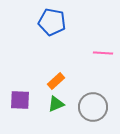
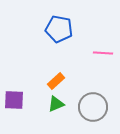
blue pentagon: moved 7 px right, 7 px down
purple square: moved 6 px left
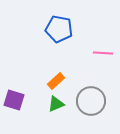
purple square: rotated 15 degrees clockwise
gray circle: moved 2 px left, 6 px up
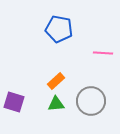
purple square: moved 2 px down
green triangle: rotated 18 degrees clockwise
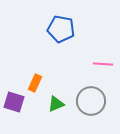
blue pentagon: moved 2 px right
pink line: moved 11 px down
orange rectangle: moved 21 px left, 2 px down; rotated 24 degrees counterclockwise
green triangle: rotated 18 degrees counterclockwise
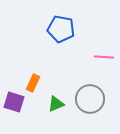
pink line: moved 1 px right, 7 px up
orange rectangle: moved 2 px left
gray circle: moved 1 px left, 2 px up
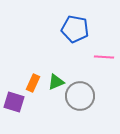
blue pentagon: moved 14 px right
gray circle: moved 10 px left, 3 px up
green triangle: moved 22 px up
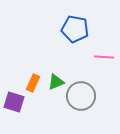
gray circle: moved 1 px right
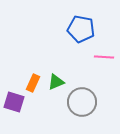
blue pentagon: moved 6 px right
gray circle: moved 1 px right, 6 px down
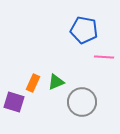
blue pentagon: moved 3 px right, 1 px down
